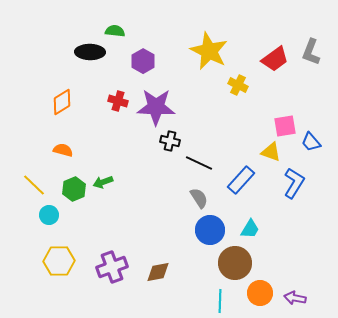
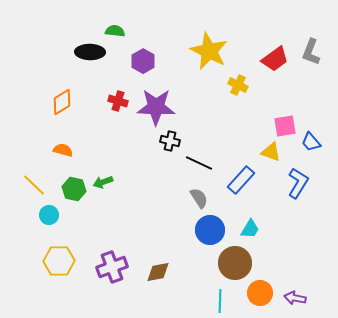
blue L-shape: moved 4 px right
green hexagon: rotated 25 degrees counterclockwise
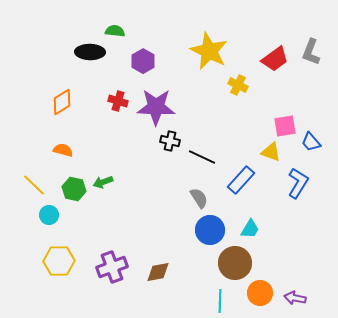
black line: moved 3 px right, 6 px up
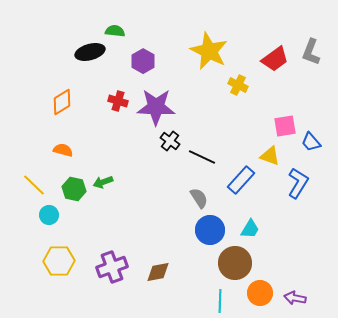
black ellipse: rotated 16 degrees counterclockwise
black cross: rotated 24 degrees clockwise
yellow triangle: moved 1 px left, 4 px down
